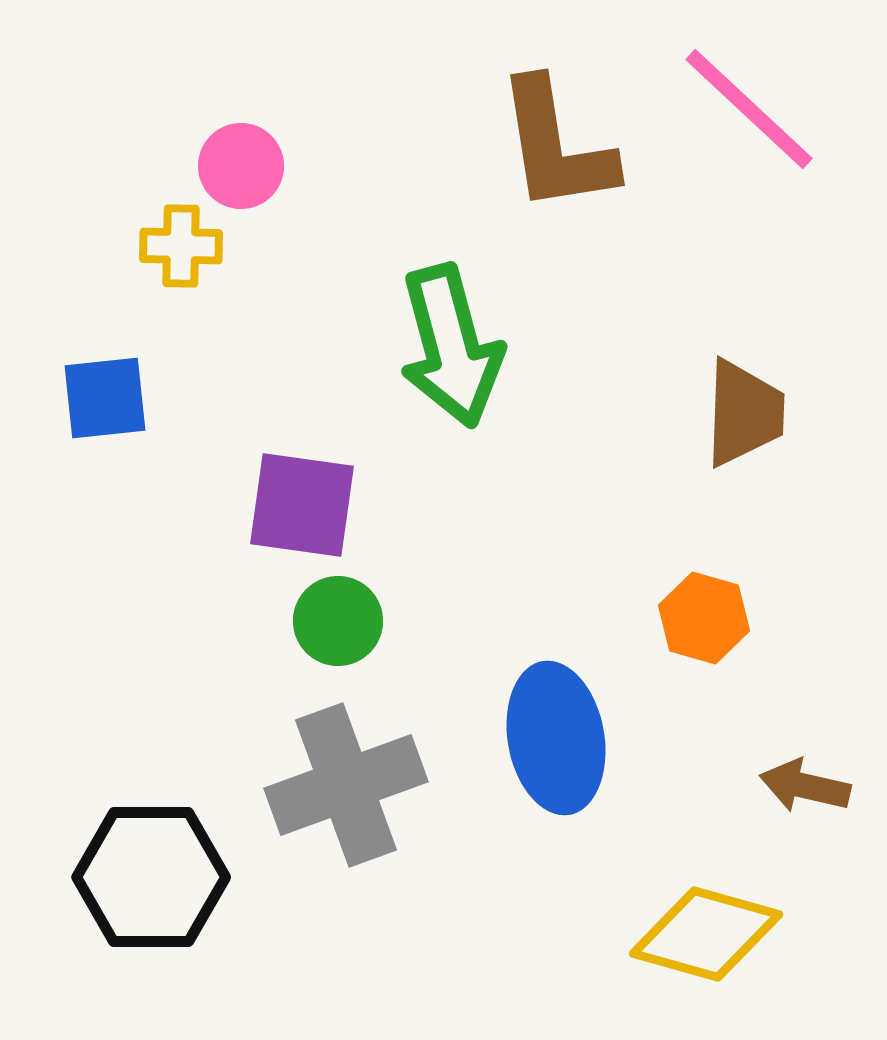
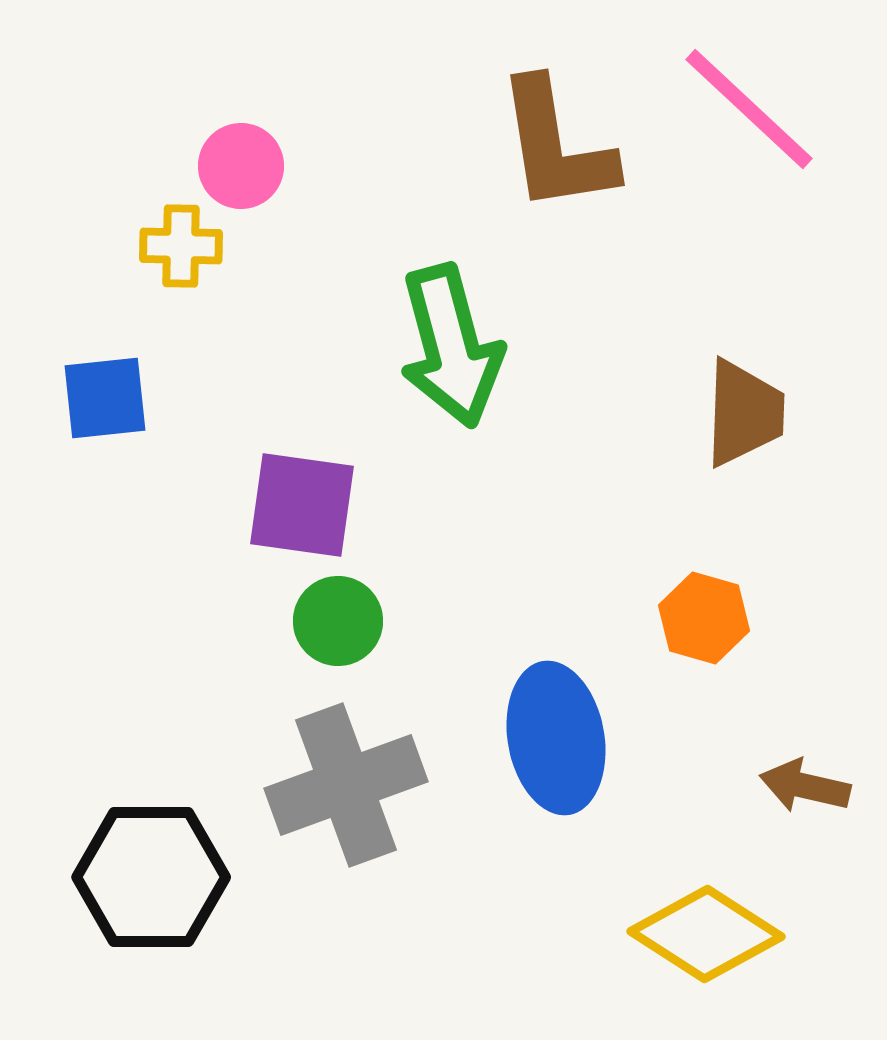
yellow diamond: rotated 17 degrees clockwise
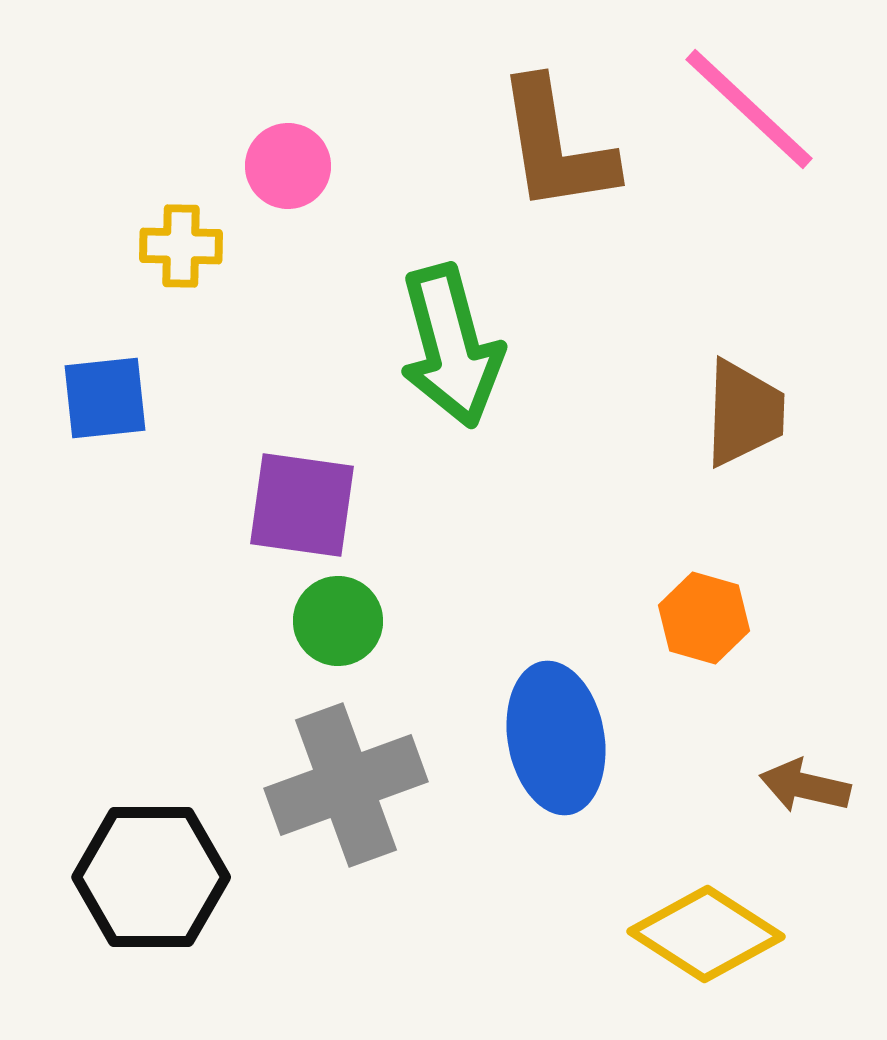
pink circle: moved 47 px right
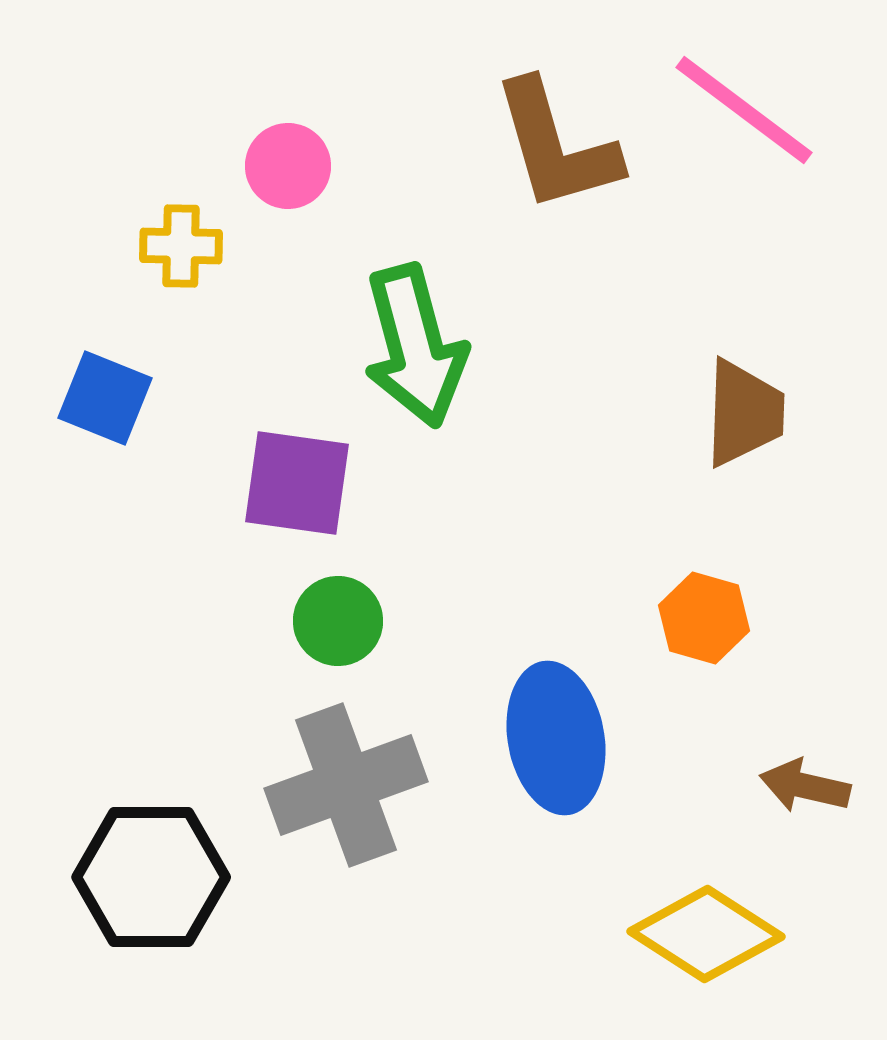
pink line: moved 5 px left, 1 px down; rotated 6 degrees counterclockwise
brown L-shape: rotated 7 degrees counterclockwise
green arrow: moved 36 px left
blue square: rotated 28 degrees clockwise
purple square: moved 5 px left, 22 px up
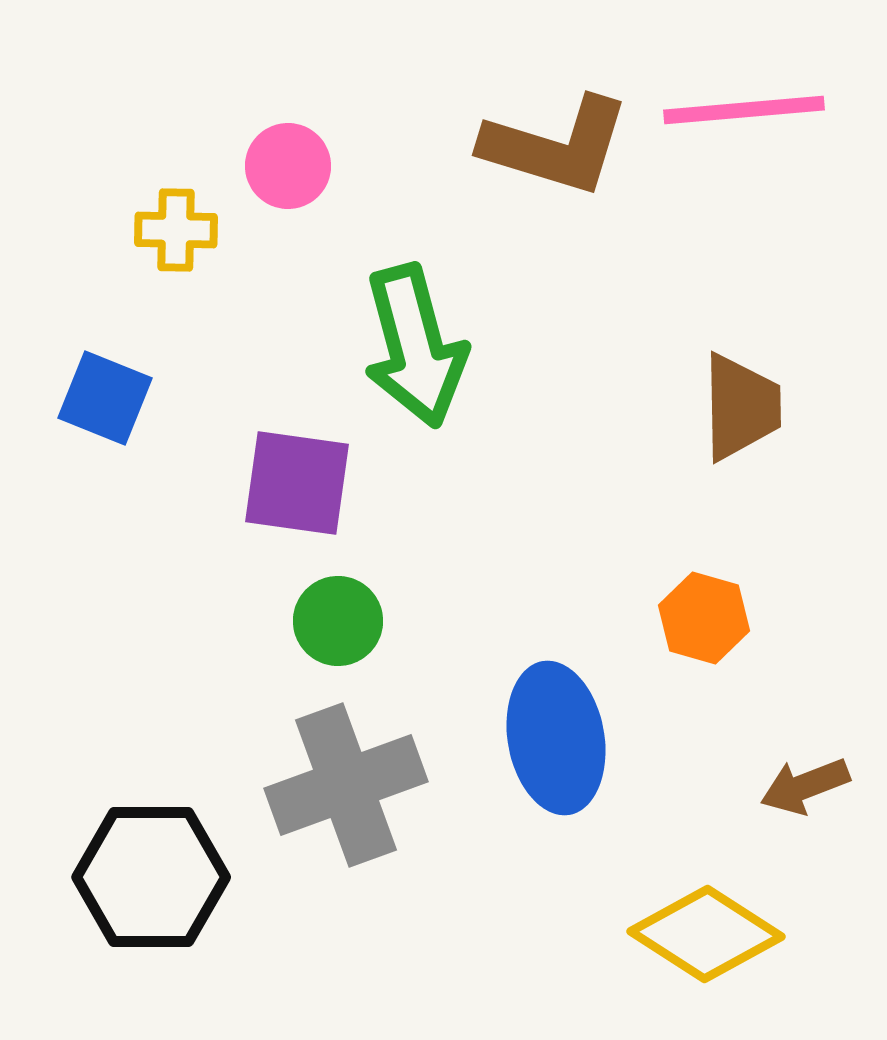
pink line: rotated 42 degrees counterclockwise
brown L-shape: rotated 57 degrees counterclockwise
yellow cross: moved 5 px left, 16 px up
brown trapezoid: moved 3 px left, 6 px up; rotated 3 degrees counterclockwise
brown arrow: rotated 34 degrees counterclockwise
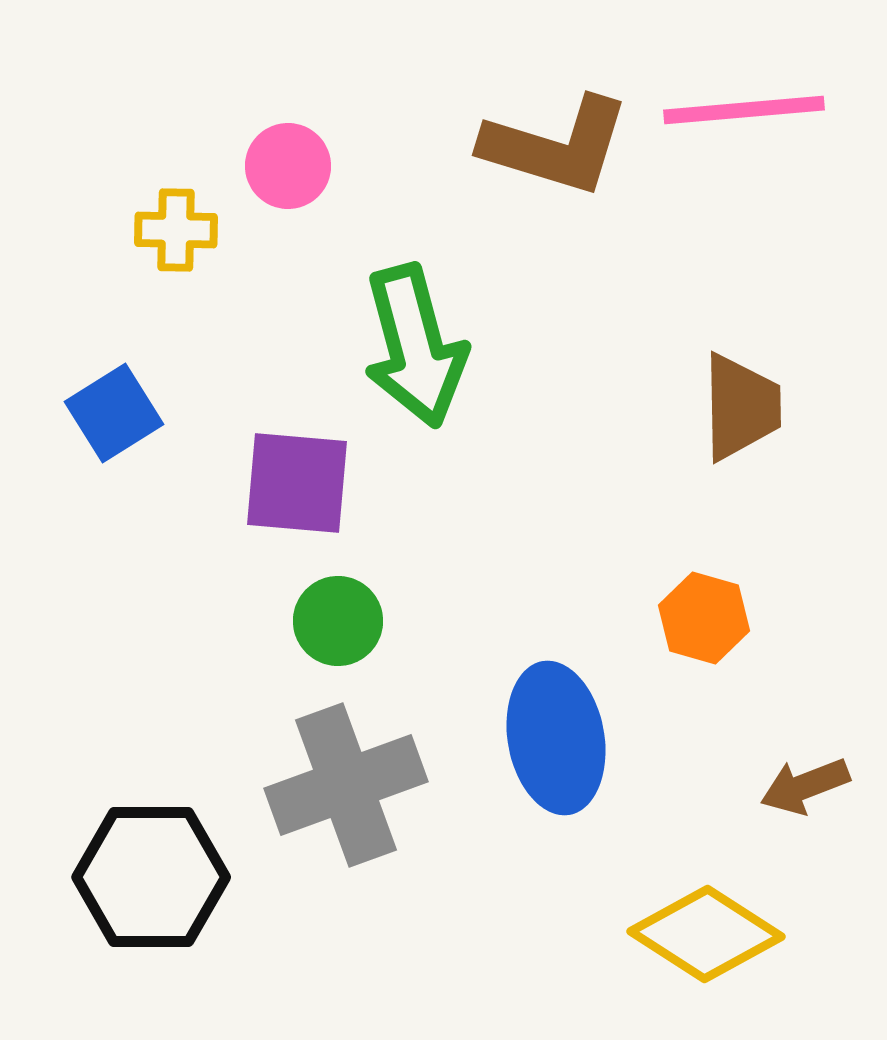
blue square: moved 9 px right, 15 px down; rotated 36 degrees clockwise
purple square: rotated 3 degrees counterclockwise
